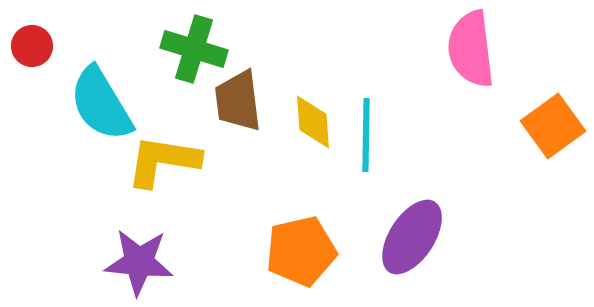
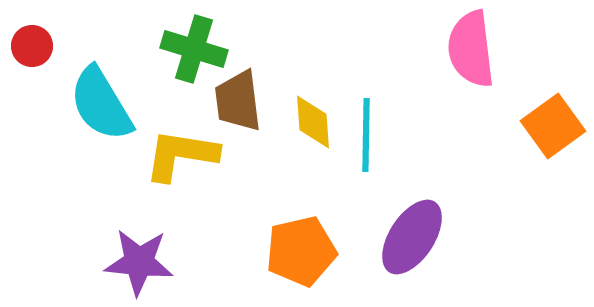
yellow L-shape: moved 18 px right, 6 px up
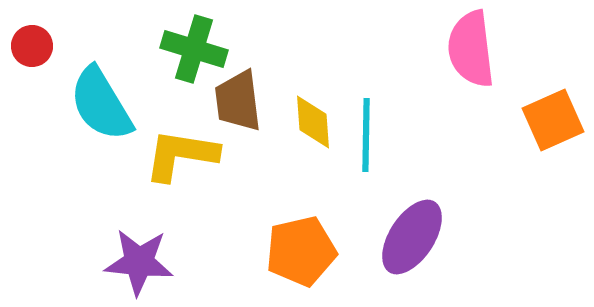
orange square: moved 6 px up; rotated 12 degrees clockwise
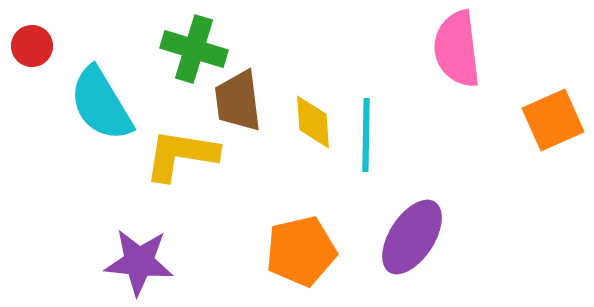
pink semicircle: moved 14 px left
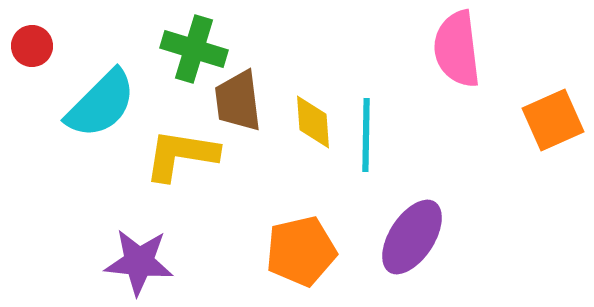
cyan semicircle: rotated 104 degrees counterclockwise
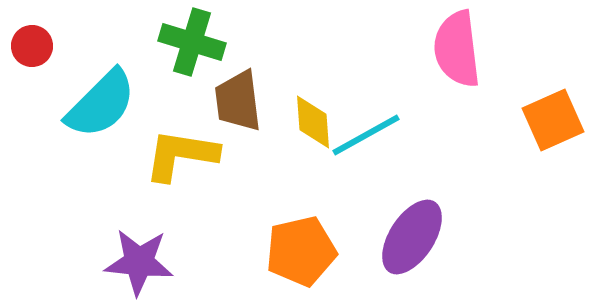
green cross: moved 2 px left, 7 px up
cyan line: rotated 60 degrees clockwise
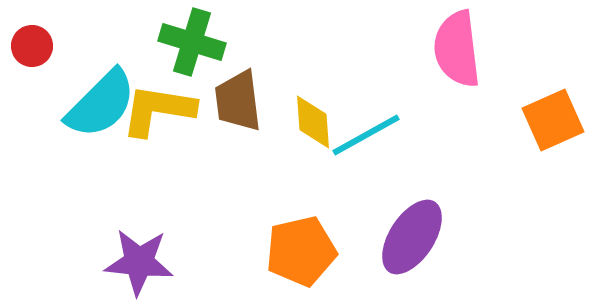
yellow L-shape: moved 23 px left, 45 px up
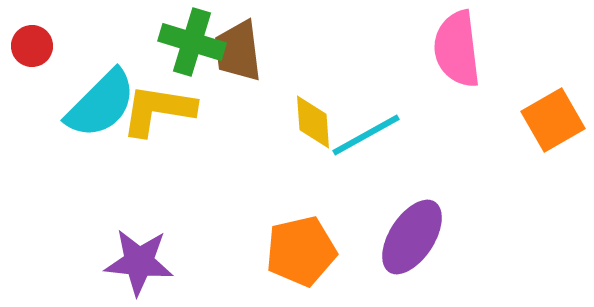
brown trapezoid: moved 50 px up
orange square: rotated 6 degrees counterclockwise
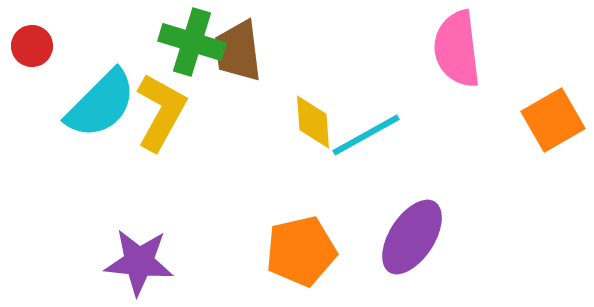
yellow L-shape: moved 3 px right, 2 px down; rotated 110 degrees clockwise
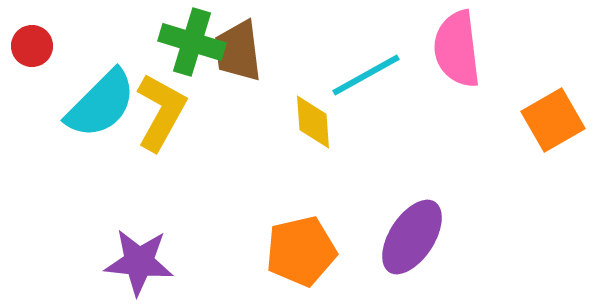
cyan line: moved 60 px up
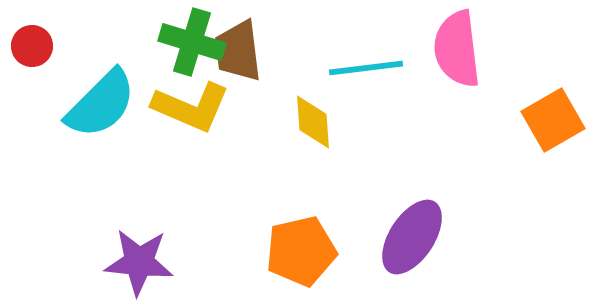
cyan line: moved 7 px up; rotated 22 degrees clockwise
yellow L-shape: moved 30 px right, 5 px up; rotated 84 degrees clockwise
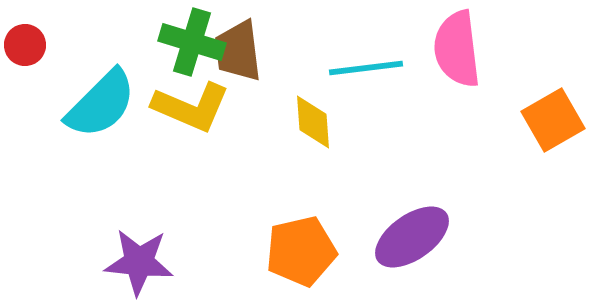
red circle: moved 7 px left, 1 px up
purple ellipse: rotated 22 degrees clockwise
